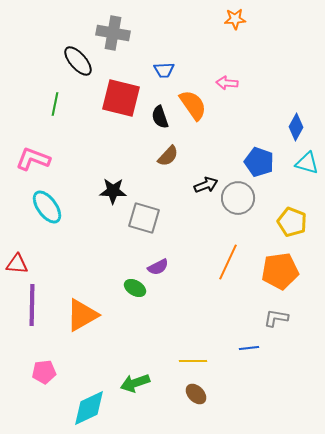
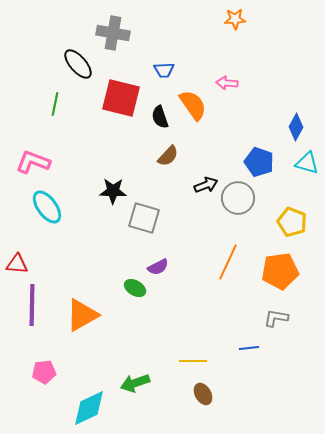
black ellipse: moved 3 px down
pink L-shape: moved 3 px down
brown ellipse: moved 7 px right; rotated 15 degrees clockwise
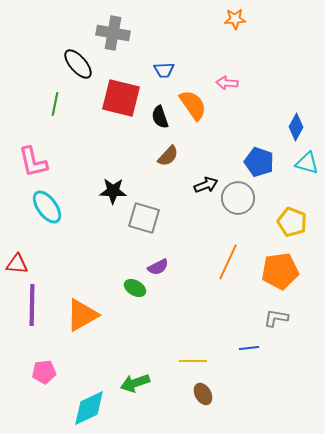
pink L-shape: rotated 124 degrees counterclockwise
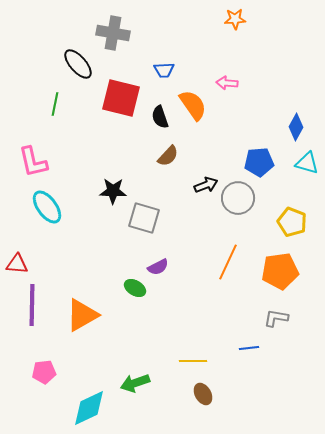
blue pentagon: rotated 24 degrees counterclockwise
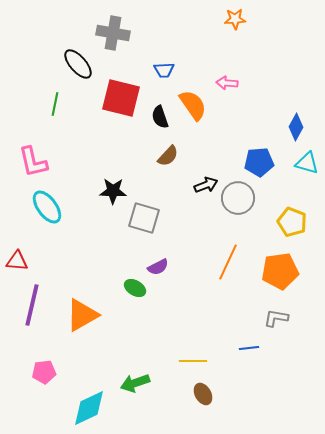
red triangle: moved 3 px up
purple line: rotated 12 degrees clockwise
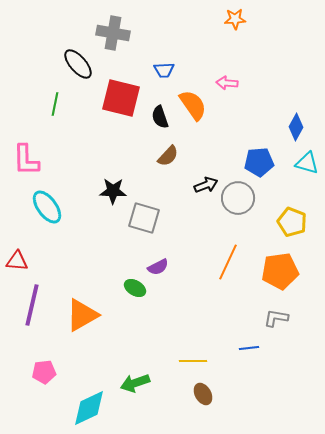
pink L-shape: moved 7 px left, 2 px up; rotated 12 degrees clockwise
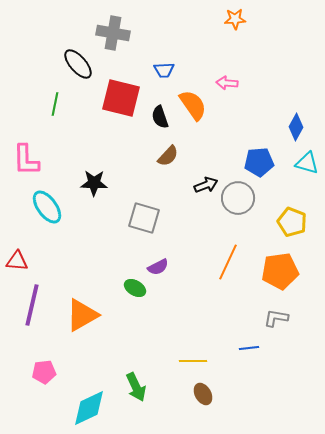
black star: moved 19 px left, 8 px up
green arrow: moved 1 px right, 4 px down; rotated 96 degrees counterclockwise
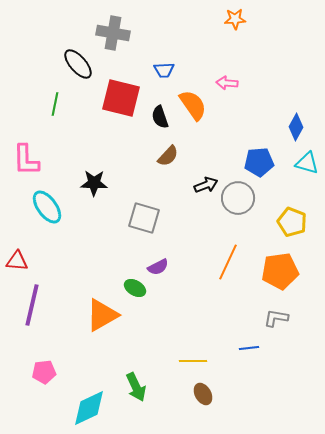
orange triangle: moved 20 px right
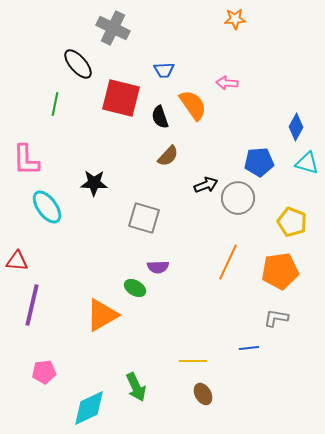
gray cross: moved 5 px up; rotated 16 degrees clockwise
purple semicircle: rotated 25 degrees clockwise
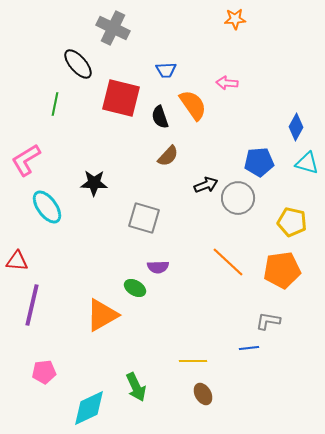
blue trapezoid: moved 2 px right
pink L-shape: rotated 60 degrees clockwise
yellow pentagon: rotated 8 degrees counterclockwise
orange line: rotated 72 degrees counterclockwise
orange pentagon: moved 2 px right, 1 px up
gray L-shape: moved 8 px left, 3 px down
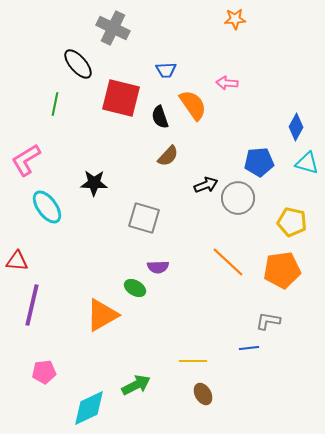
green arrow: moved 2 px up; rotated 92 degrees counterclockwise
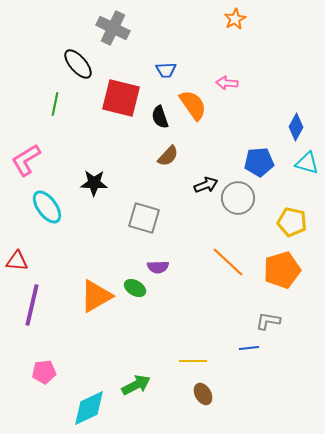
orange star: rotated 25 degrees counterclockwise
orange pentagon: rotated 9 degrees counterclockwise
orange triangle: moved 6 px left, 19 px up
